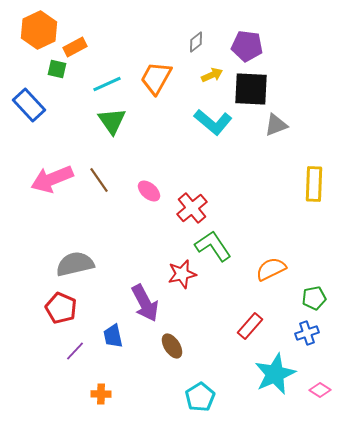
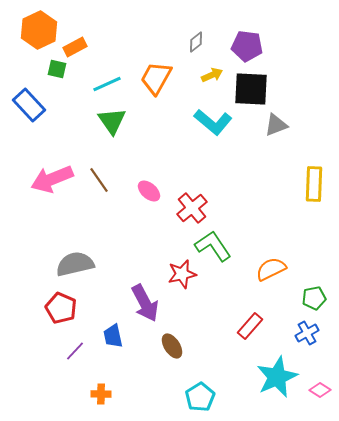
blue cross: rotated 10 degrees counterclockwise
cyan star: moved 2 px right, 3 px down
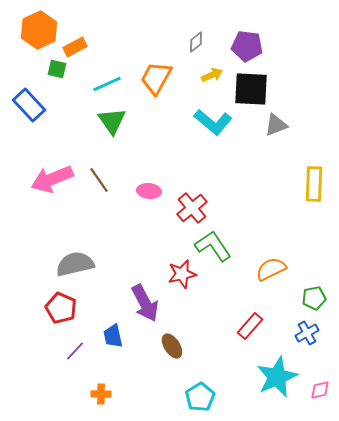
pink ellipse: rotated 35 degrees counterclockwise
pink diamond: rotated 45 degrees counterclockwise
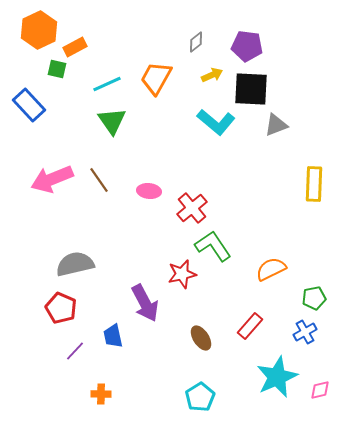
cyan L-shape: moved 3 px right
blue cross: moved 2 px left, 1 px up
brown ellipse: moved 29 px right, 8 px up
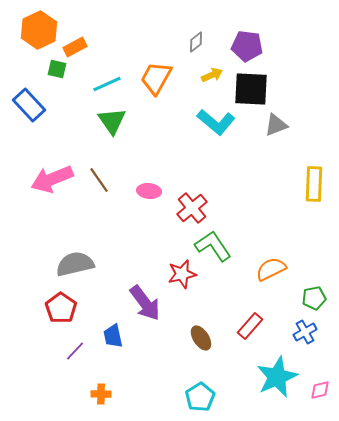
purple arrow: rotated 9 degrees counterclockwise
red pentagon: rotated 12 degrees clockwise
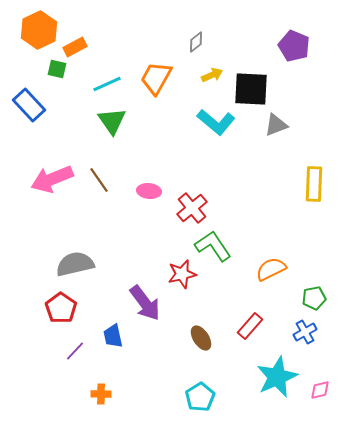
purple pentagon: moved 47 px right; rotated 16 degrees clockwise
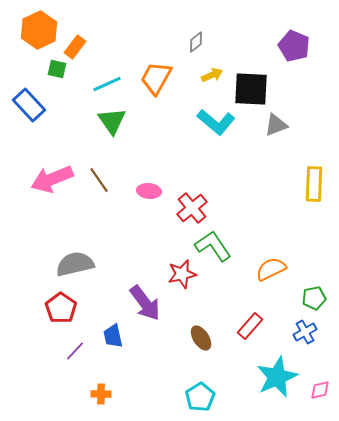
orange rectangle: rotated 25 degrees counterclockwise
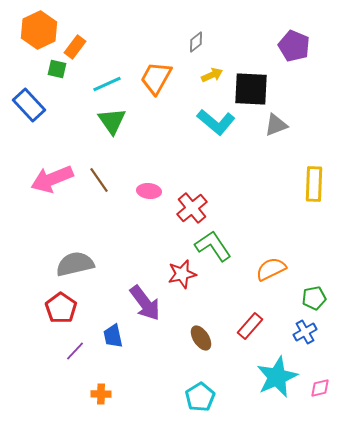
pink diamond: moved 2 px up
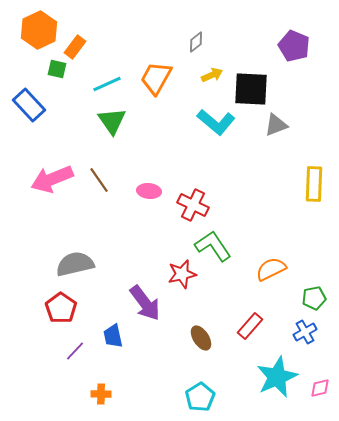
red cross: moved 1 px right, 3 px up; rotated 24 degrees counterclockwise
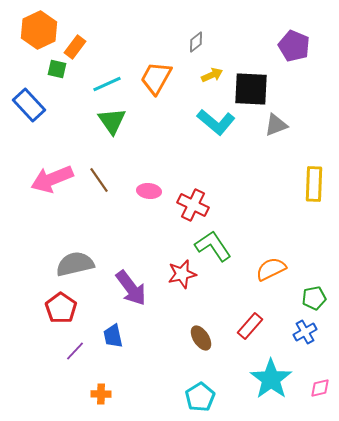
purple arrow: moved 14 px left, 15 px up
cyan star: moved 6 px left, 2 px down; rotated 12 degrees counterclockwise
